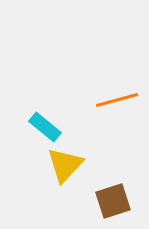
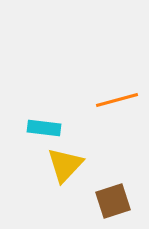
cyan rectangle: moved 1 px left, 1 px down; rotated 32 degrees counterclockwise
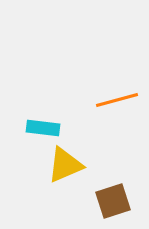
cyan rectangle: moved 1 px left
yellow triangle: rotated 24 degrees clockwise
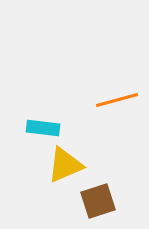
brown square: moved 15 px left
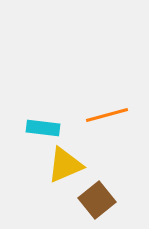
orange line: moved 10 px left, 15 px down
brown square: moved 1 px left, 1 px up; rotated 21 degrees counterclockwise
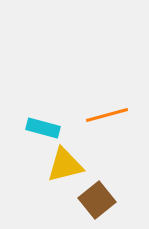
cyan rectangle: rotated 8 degrees clockwise
yellow triangle: rotated 9 degrees clockwise
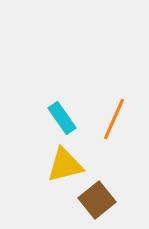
orange line: moved 7 px right, 4 px down; rotated 51 degrees counterclockwise
cyan rectangle: moved 19 px right, 10 px up; rotated 40 degrees clockwise
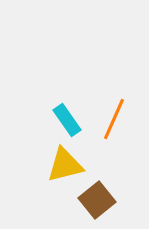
cyan rectangle: moved 5 px right, 2 px down
